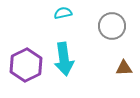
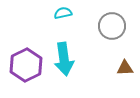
brown triangle: moved 1 px right
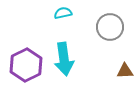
gray circle: moved 2 px left, 1 px down
brown triangle: moved 3 px down
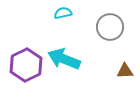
cyan arrow: rotated 120 degrees clockwise
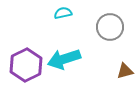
cyan arrow: rotated 40 degrees counterclockwise
brown triangle: rotated 12 degrees counterclockwise
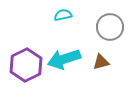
cyan semicircle: moved 2 px down
brown triangle: moved 24 px left, 9 px up
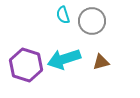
cyan semicircle: rotated 96 degrees counterclockwise
gray circle: moved 18 px left, 6 px up
purple hexagon: rotated 16 degrees counterclockwise
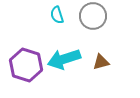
cyan semicircle: moved 6 px left
gray circle: moved 1 px right, 5 px up
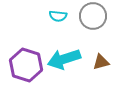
cyan semicircle: moved 1 px right, 1 px down; rotated 66 degrees counterclockwise
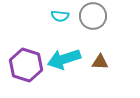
cyan semicircle: moved 2 px right
brown triangle: moved 1 px left; rotated 18 degrees clockwise
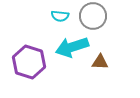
cyan arrow: moved 8 px right, 12 px up
purple hexagon: moved 3 px right, 3 px up
